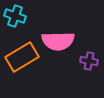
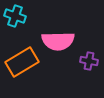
orange rectangle: moved 5 px down
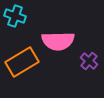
purple cross: rotated 30 degrees clockwise
